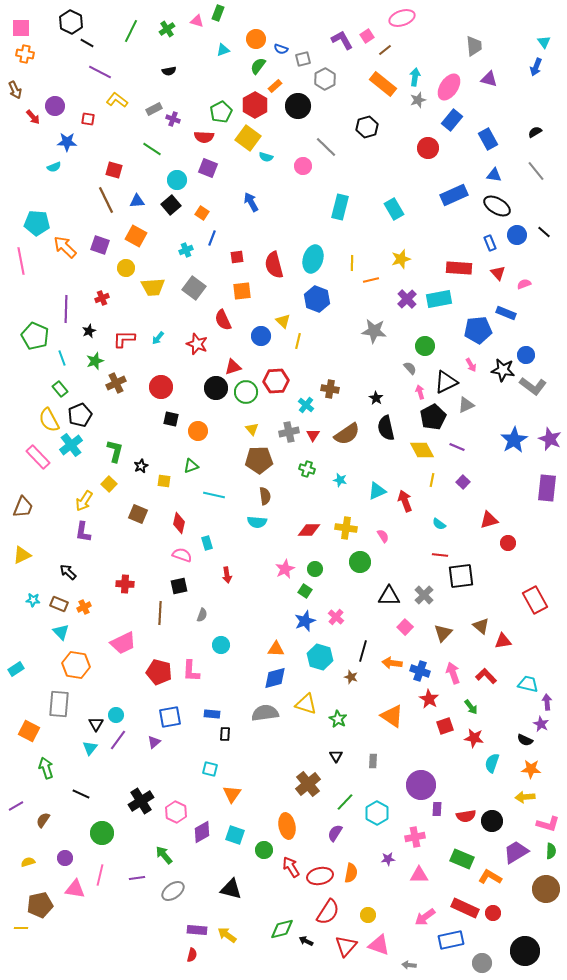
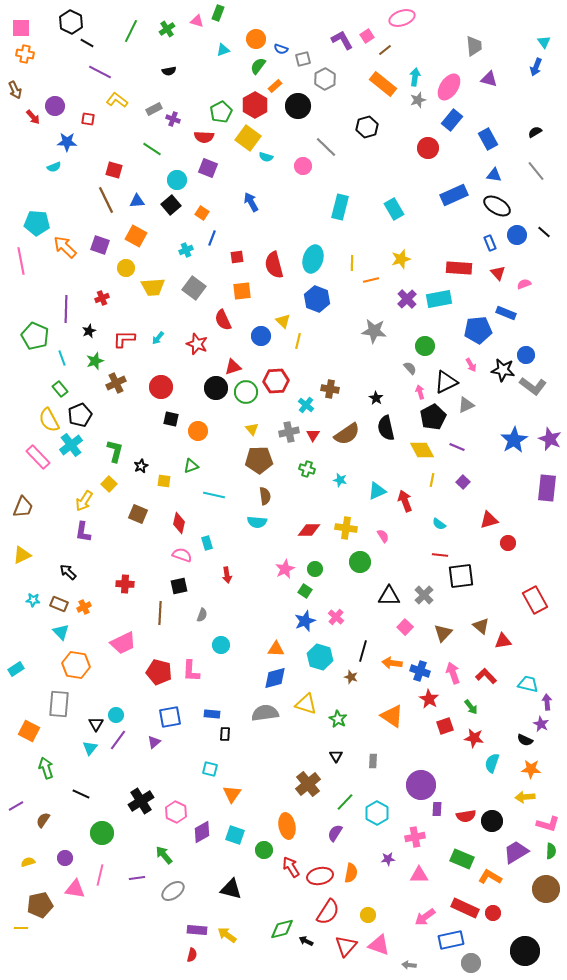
gray circle at (482, 963): moved 11 px left
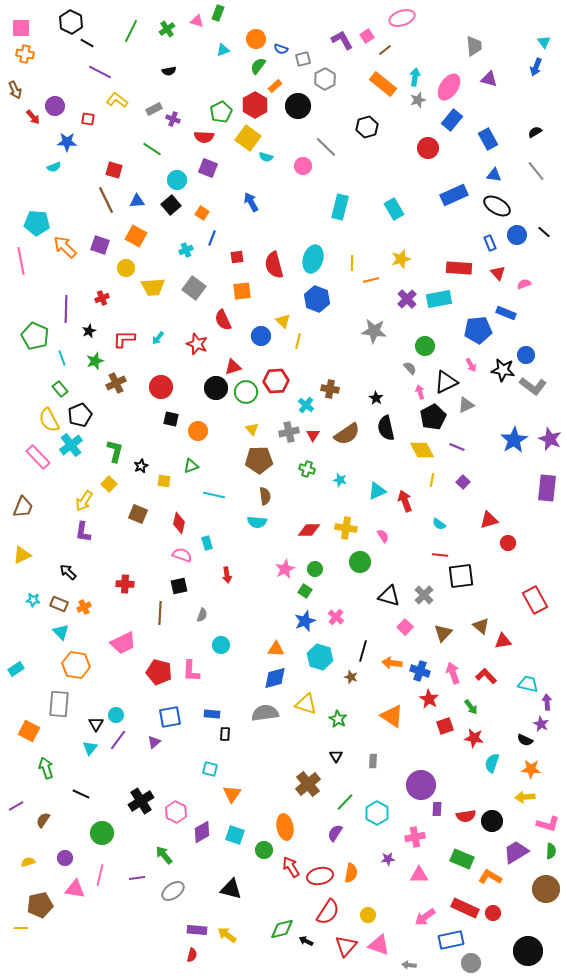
black triangle at (389, 596): rotated 15 degrees clockwise
orange ellipse at (287, 826): moved 2 px left, 1 px down
black circle at (525, 951): moved 3 px right
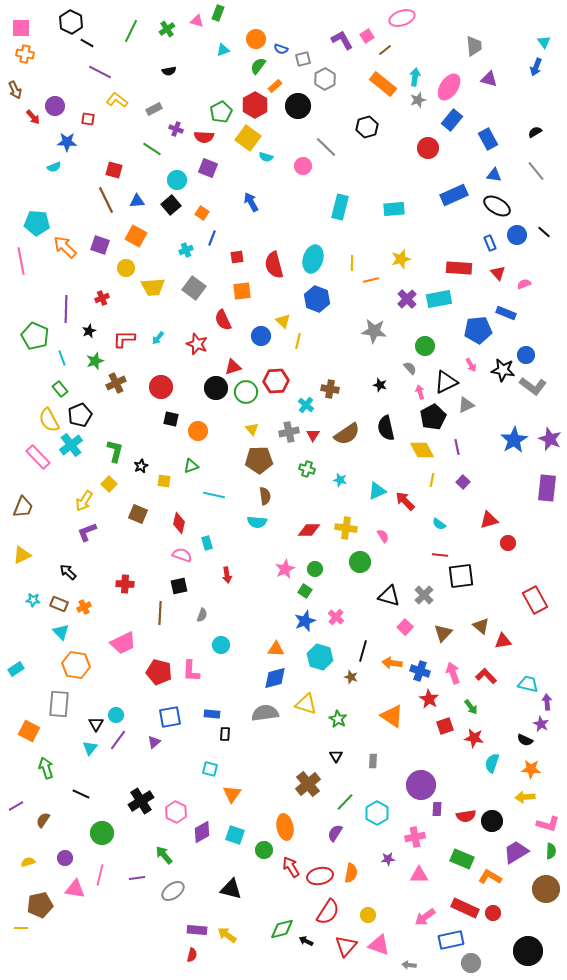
purple cross at (173, 119): moved 3 px right, 10 px down
cyan rectangle at (394, 209): rotated 65 degrees counterclockwise
black star at (376, 398): moved 4 px right, 13 px up; rotated 16 degrees counterclockwise
purple line at (457, 447): rotated 56 degrees clockwise
red arrow at (405, 501): rotated 25 degrees counterclockwise
purple L-shape at (83, 532): moved 4 px right; rotated 60 degrees clockwise
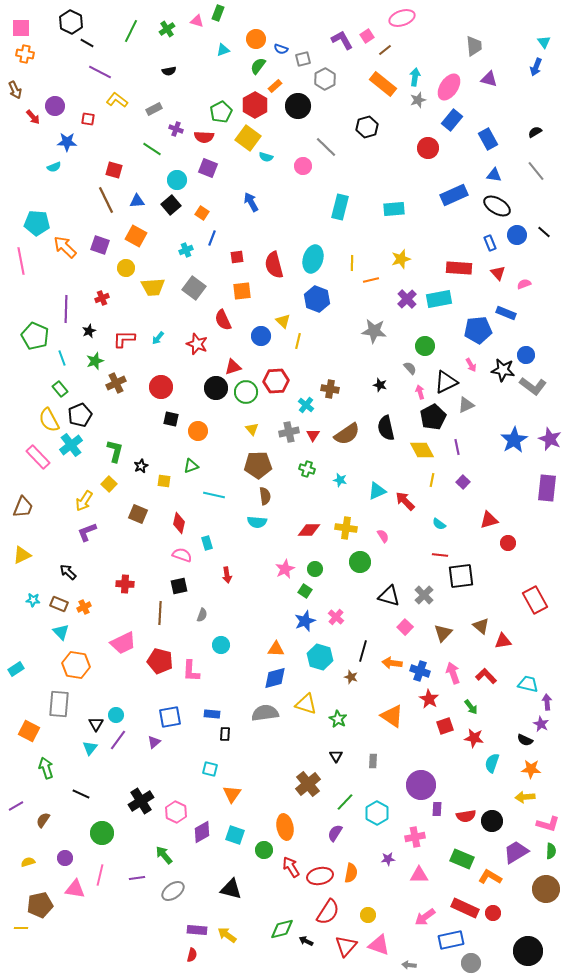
brown pentagon at (259, 460): moved 1 px left, 5 px down
red pentagon at (159, 672): moved 1 px right, 11 px up
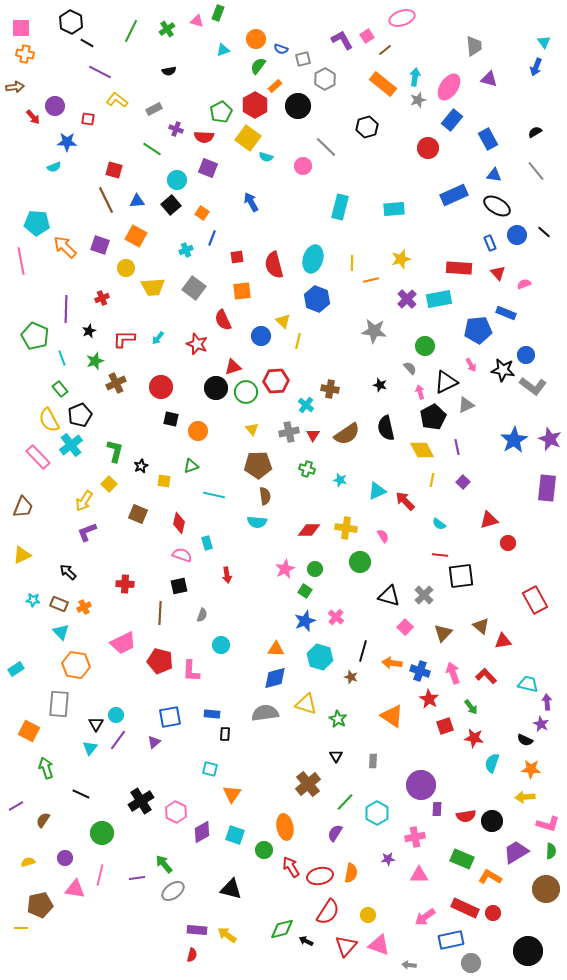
brown arrow at (15, 90): moved 3 px up; rotated 72 degrees counterclockwise
green arrow at (164, 855): moved 9 px down
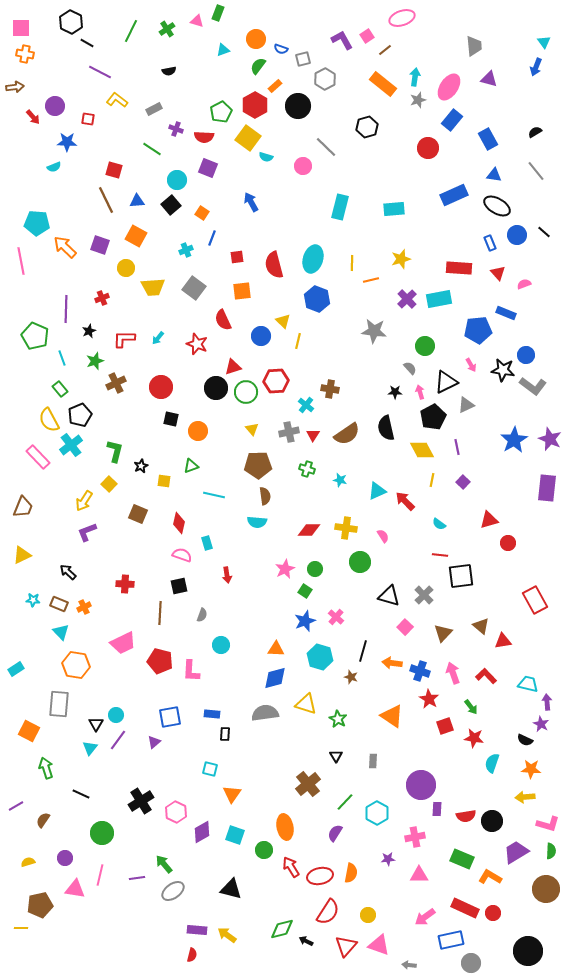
black star at (380, 385): moved 15 px right, 7 px down; rotated 16 degrees counterclockwise
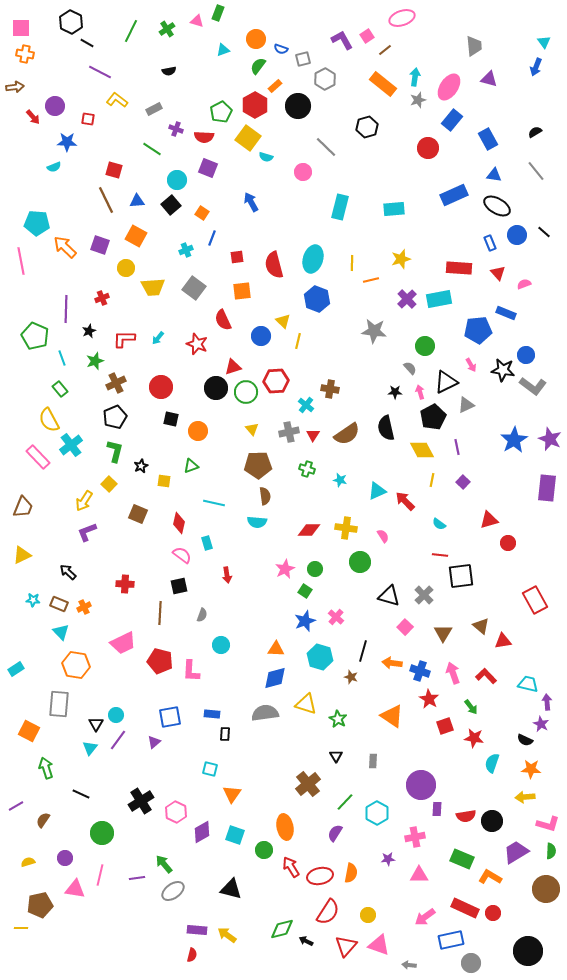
pink circle at (303, 166): moved 6 px down
black pentagon at (80, 415): moved 35 px right, 2 px down
cyan line at (214, 495): moved 8 px down
pink semicircle at (182, 555): rotated 18 degrees clockwise
brown triangle at (443, 633): rotated 12 degrees counterclockwise
